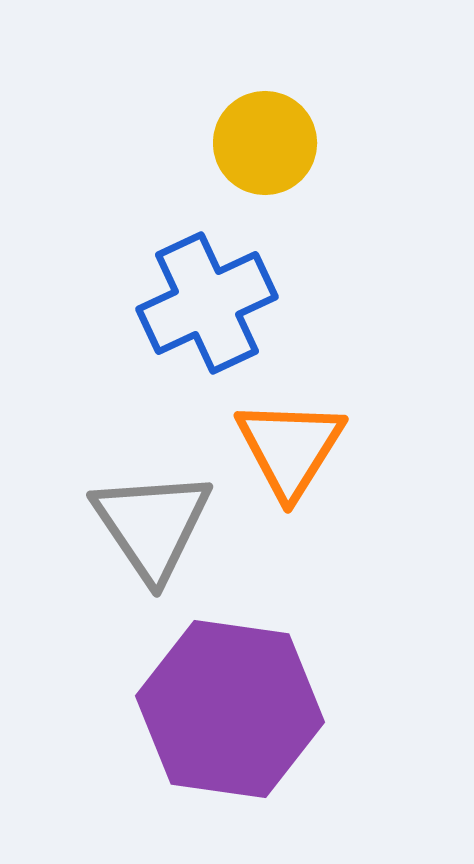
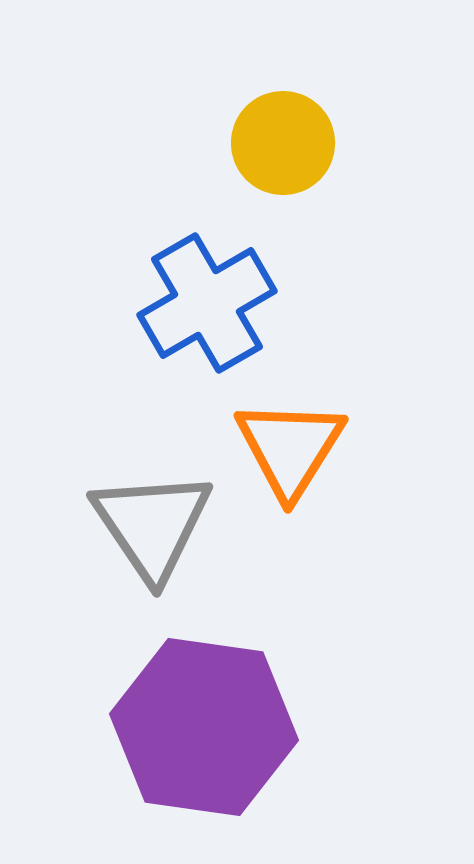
yellow circle: moved 18 px right
blue cross: rotated 5 degrees counterclockwise
purple hexagon: moved 26 px left, 18 px down
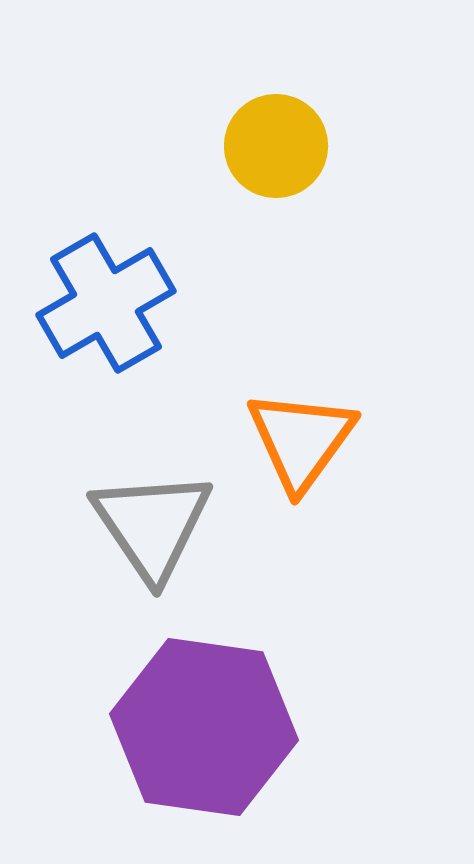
yellow circle: moved 7 px left, 3 px down
blue cross: moved 101 px left
orange triangle: moved 11 px right, 8 px up; rotated 4 degrees clockwise
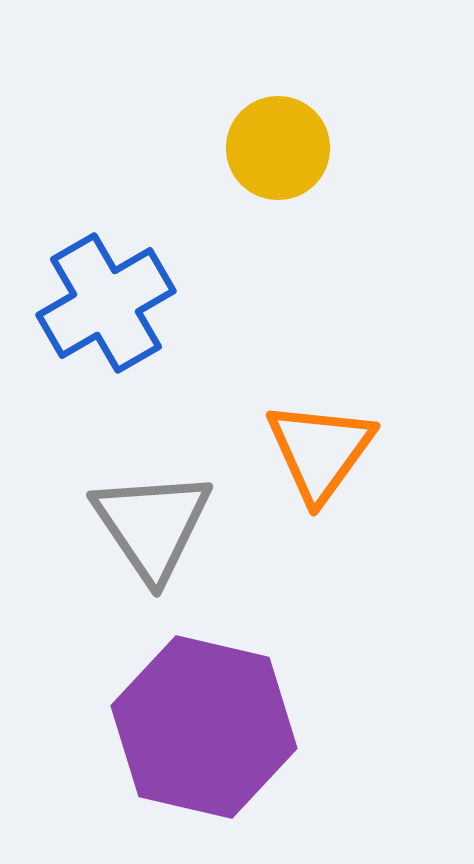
yellow circle: moved 2 px right, 2 px down
orange triangle: moved 19 px right, 11 px down
purple hexagon: rotated 5 degrees clockwise
